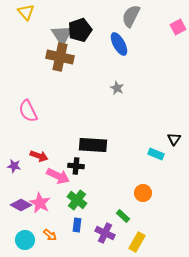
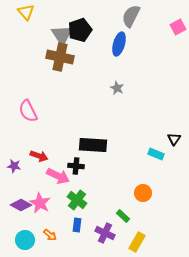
blue ellipse: rotated 45 degrees clockwise
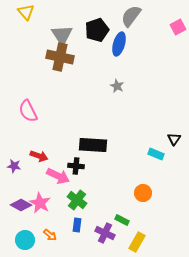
gray semicircle: rotated 10 degrees clockwise
black pentagon: moved 17 px right
gray star: moved 2 px up
green rectangle: moved 1 px left, 4 px down; rotated 16 degrees counterclockwise
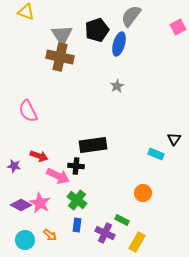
yellow triangle: rotated 30 degrees counterclockwise
gray star: rotated 16 degrees clockwise
black rectangle: rotated 12 degrees counterclockwise
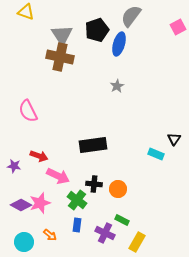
black cross: moved 18 px right, 18 px down
orange circle: moved 25 px left, 4 px up
pink star: rotated 25 degrees clockwise
cyan circle: moved 1 px left, 2 px down
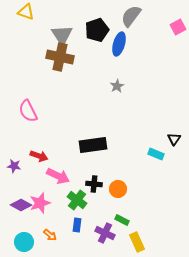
yellow rectangle: rotated 54 degrees counterclockwise
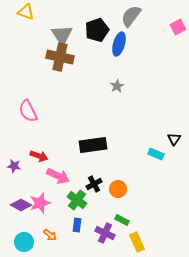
black cross: rotated 35 degrees counterclockwise
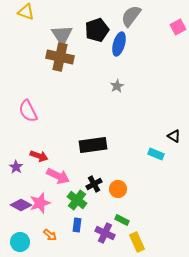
black triangle: moved 3 px up; rotated 32 degrees counterclockwise
purple star: moved 2 px right, 1 px down; rotated 24 degrees clockwise
cyan circle: moved 4 px left
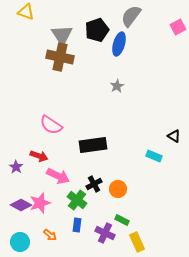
pink semicircle: moved 23 px right, 14 px down; rotated 30 degrees counterclockwise
cyan rectangle: moved 2 px left, 2 px down
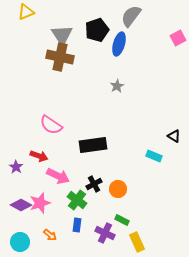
yellow triangle: rotated 42 degrees counterclockwise
pink square: moved 11 px down
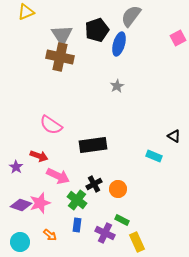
purple diamond: rotated 10 degrees counterclockwise
